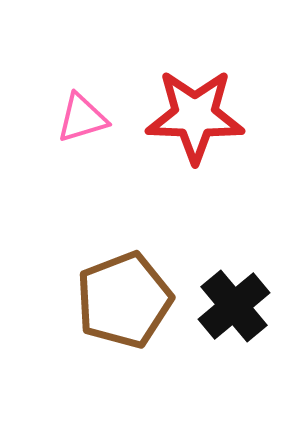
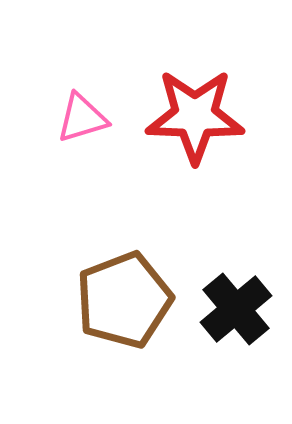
black cross: moved 2 px right, 3 px down
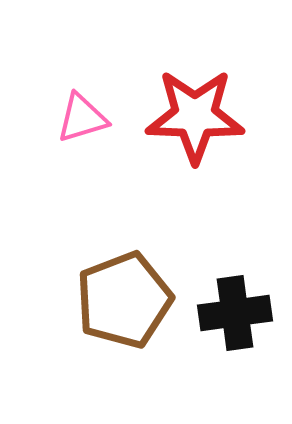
black cross: moved 1 px left, 4 px down; rotated 32 degrees clockwise
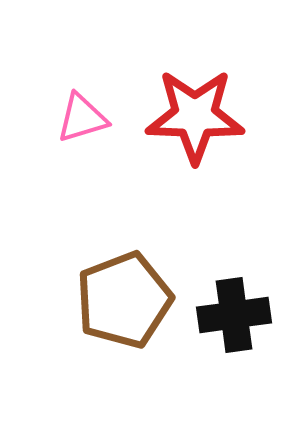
black cross: moved 1 px left, 2 px down
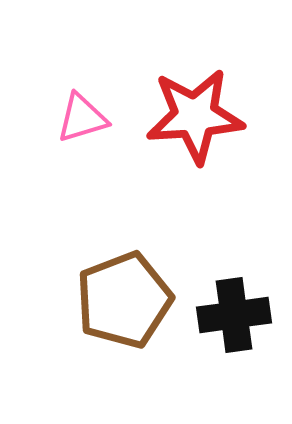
red star: rotated 6 degrees counterclockwise
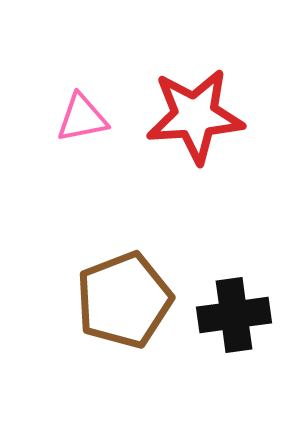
pink triangle: rotated 6 degrees clockwise
